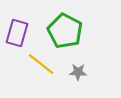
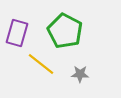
gray star: moved 2 px right, 2 px down
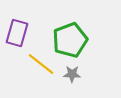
green pentagon: moved 5 px right, 9 px down; rotated 24 degrees clockwise
gray star: moved 8 px left
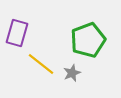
green pentagon: moved 18 px right
gray star: moved 1 px up; rotated 24 degrees counterclockwise
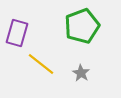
green pentagon: moved 6 px left, 14 px up
gray star: moved 9 px right; rotated 18 degrees counterclockwise
